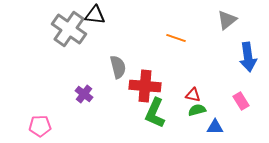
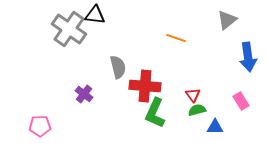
red triangle: rotated 42 degrees clockwise
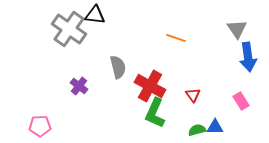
gray triangle: moved 10 px right, 9 px down; rotated 25 degrees counterclockwise
red cross: moved 5 px right; rotated 24 degrees clockwise
purple cross: moved 5 px left, 8 px up
green semicircle: moved 20 px down
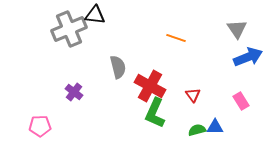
gray cross: rotated 32 degrees clockwise
blue arrow: rotated 104 degrees counterclockwise
purple cross: moved 5 px left, 6 px down
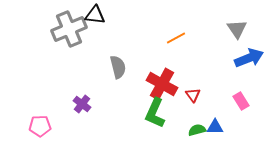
orange line: rotated 48 degrees counterclockwise
blue arrow: moved 1 px right, 1 px down
red cross: moved 12 px right, 2 px up
purple cross: moved 8 px right, 12 px down
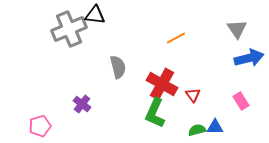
blue arrow: rotated 8 degrees clockwise
pink pentagon: rotated 15 degrees counterclockwise
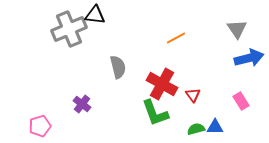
green L-shape: rotated 44 degrees counterclockwise
green semicircle: moved 1 px left, 1 px up
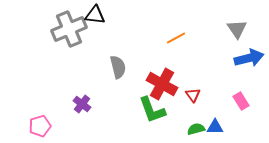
green L-shape: moved 3 px left, 3 px up
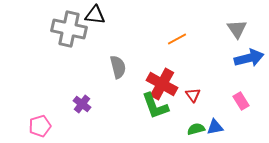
gray cross: rotated 36 degrees clockwise
orange line: moved 1 px right, 1 px down
green L-shape: moved 3 px right, 4 px up
blue triangle: rotated 12 degrees counterclockwise
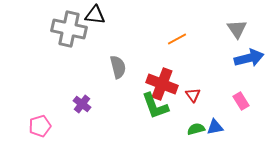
red cross: rotated 8 degrees counterclockwise
